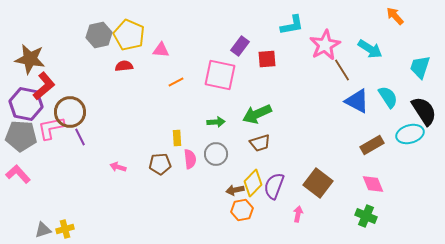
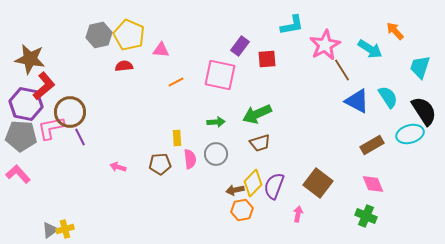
orange arrow at (395, 16): moved 15 px down
gray triangle at (43, 230): moved 7 px right; rotated 18 degrees counterclockwise
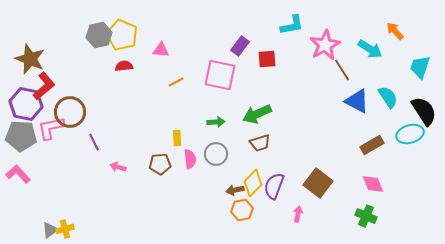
yellow pentagon at (129, 35): moved 7 px left
brown star at (30, 59): rotated 12 degrees clockwise
purple line at (80, 137): moved 14 px right, 5 px down
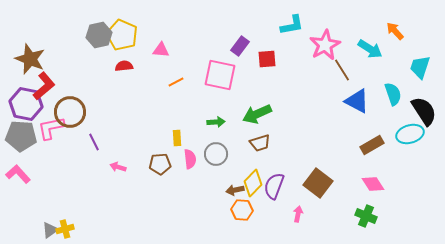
cyan semicircle at (388, 97): moved 5 px right, 3 px up; rotated 15 degrees clockwise
pink diamond at (373, 184): rotated 10 degrees counterclockwise
orange hexagon at (242, 210): rotated 15 degrees clockwise
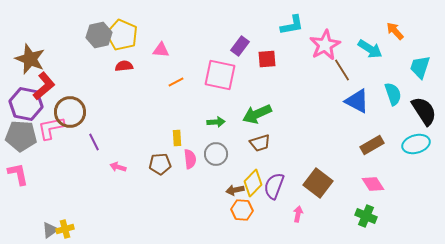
cyan ellipse at (410, 134): moved 6 px right, 10 px down
pink L-shape at (18, 174): rotated 30 degrees clockwise
